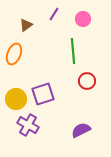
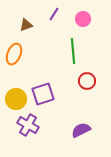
brown triangle: rotated 16 degrees clockwise
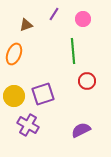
yellow circle: moved 2 px left, 3 px up
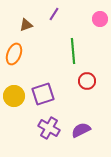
pink circle: moved 17 px right
purple cross: moved 21 px right, 3 px down
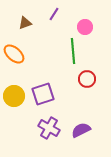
pink circle: moved 15 px left, 8 px down
brown triangle: moved 1 px left, 2 px up
orange ellipse: rotated 70 degrees counterclockwise
red circle: moved 2 px up
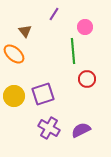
brown triangle: moved 8 px down; rotated 48 degrees counterclockwise
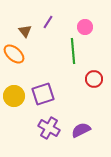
purple line: moved 6 px left, 8 px down
red circle: moved 7 px right
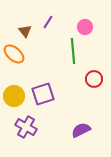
purple cross: moved 23 px left, 1 px up
